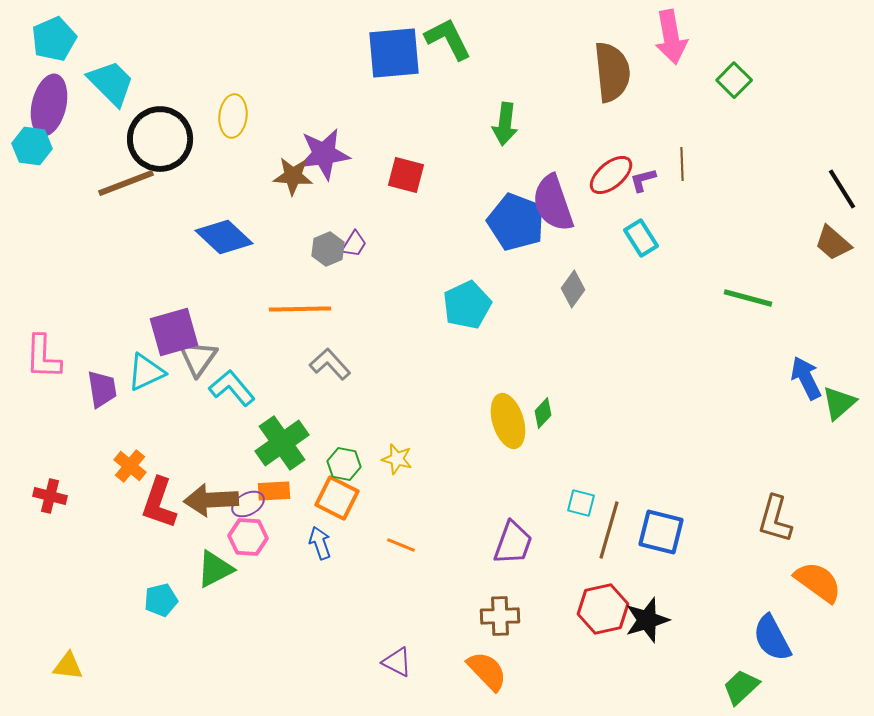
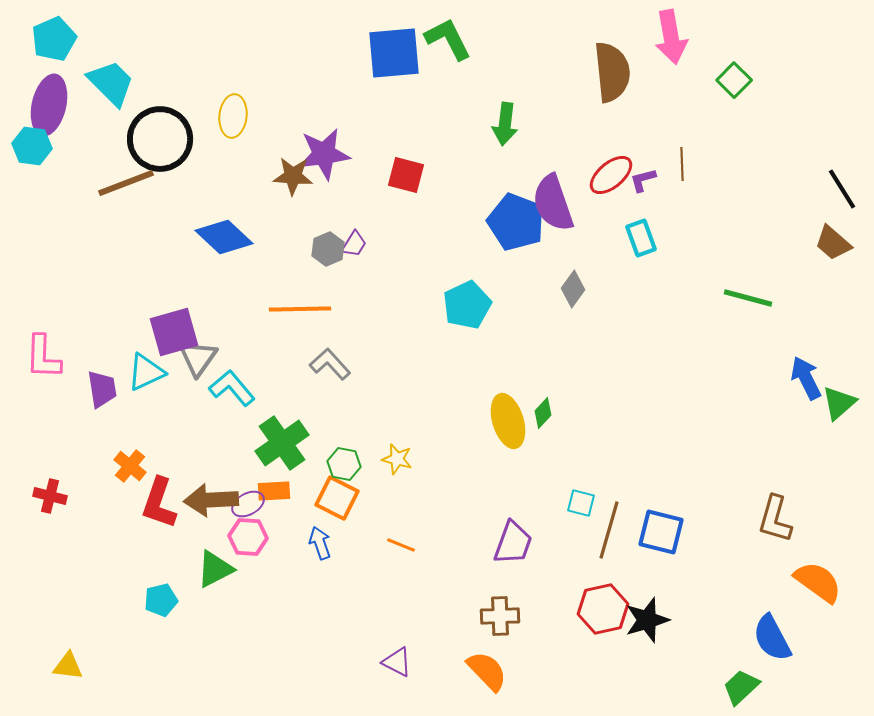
cyan rectangle at (641, 238): rotated 12 degrees clockwise
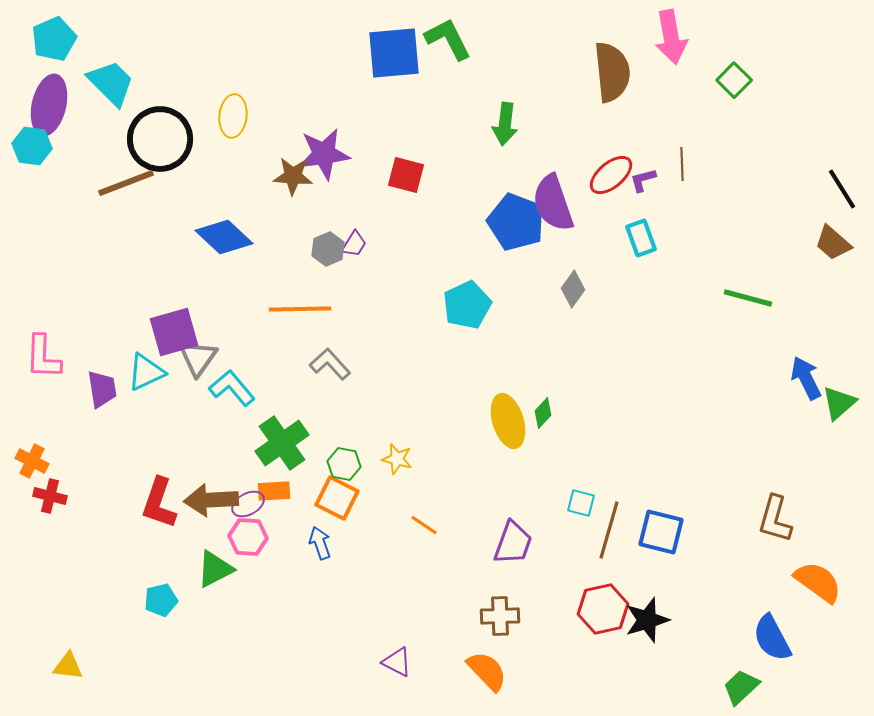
orange cross at (130, 466): moved 98 px left, 5 px up; rotated 12 degrees counterclockwise
orange line at (401, 545): moved 23 px right, 20 px up; rotated 12 degrees clockwise
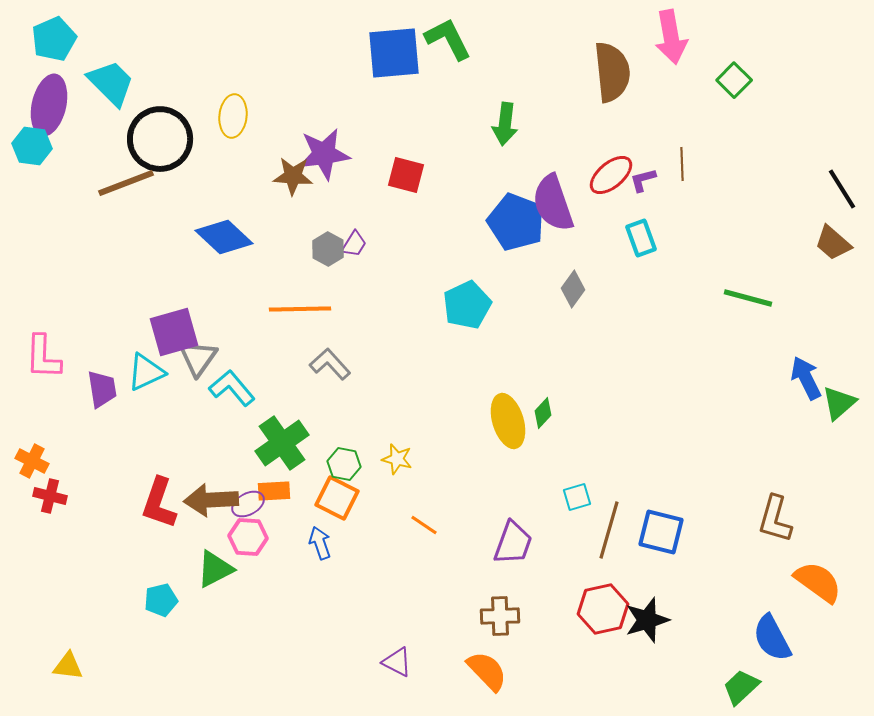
gray hexagon at (328, 249): rotated 8 degrees counterclockwise
cyan square at (581, 503): moved 4 px left, 6 px up; rotated 32 degrees counterclockwise
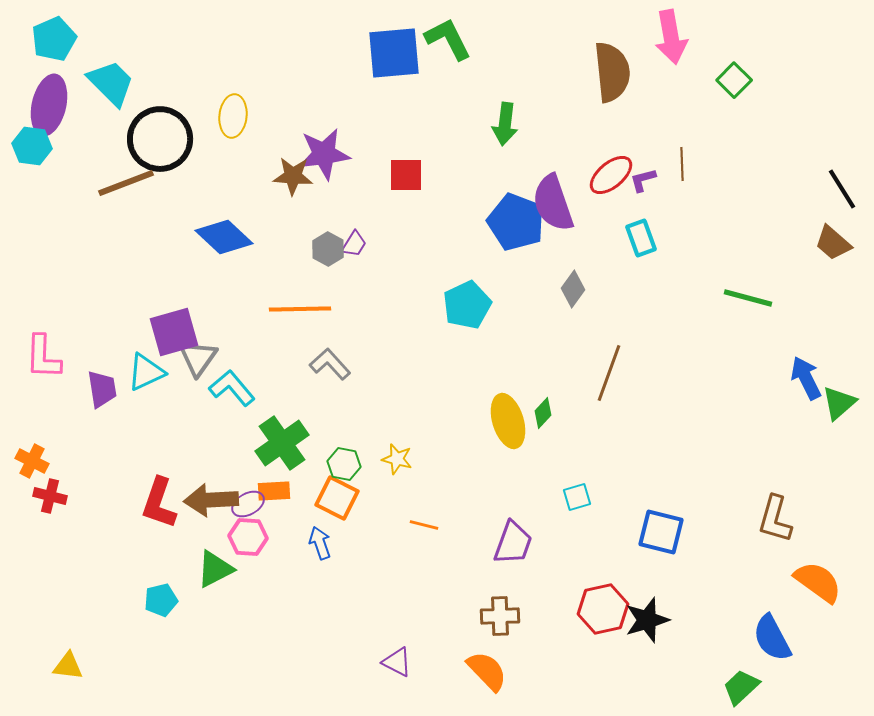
red square at (406, 175): rotated 15 degrees counterclockwise
orange line at (424, 525): rotated 20 degrees counterclockwise
brown line at (609, 530): moved 157 px up; rotated 4 degrees clockwise
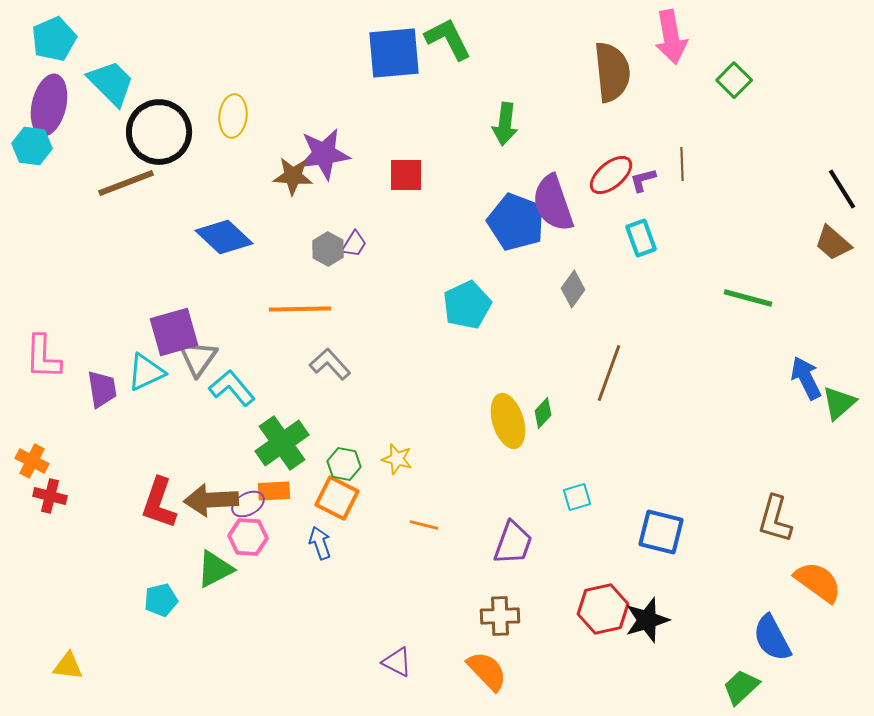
black circle at (160, 139): moved 1 px left, 7 px up
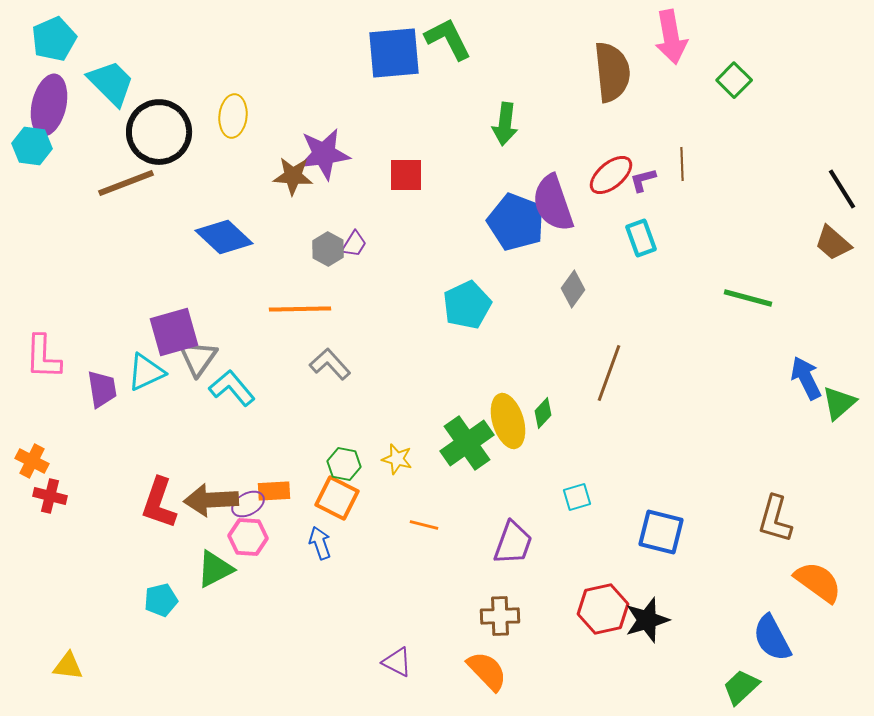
green cross at (282, 443): moved 185 px right
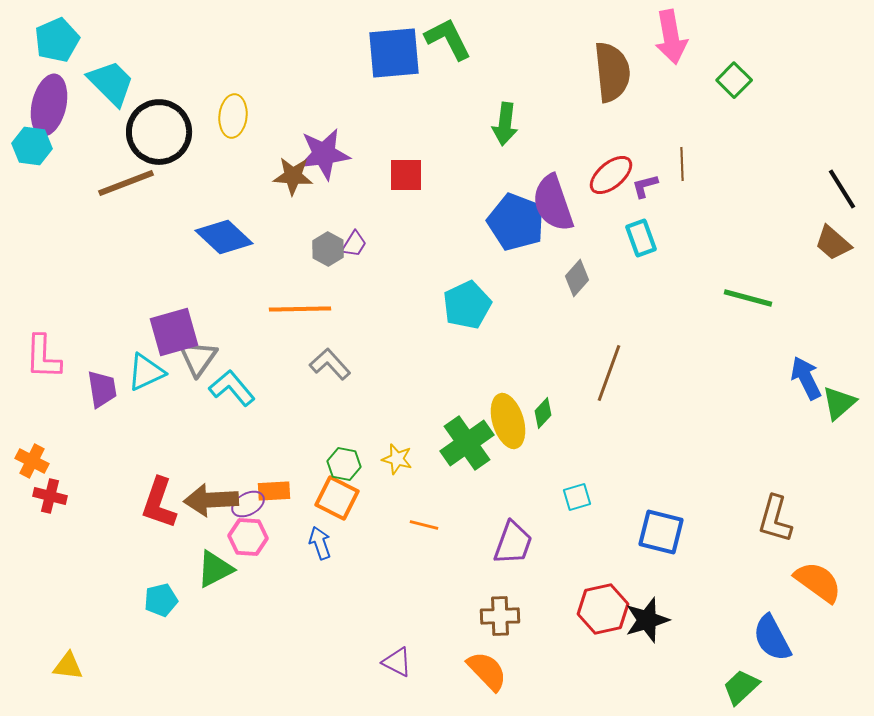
cyan pentagon at (54, 39): moved 3 px right, 1 px down
purple L-shape at (643, 180): moved 2 px right, 6 px down
gray diamond at (573, 289): moved 4 px right, 11 px up; rotated 6 degrees clockwise
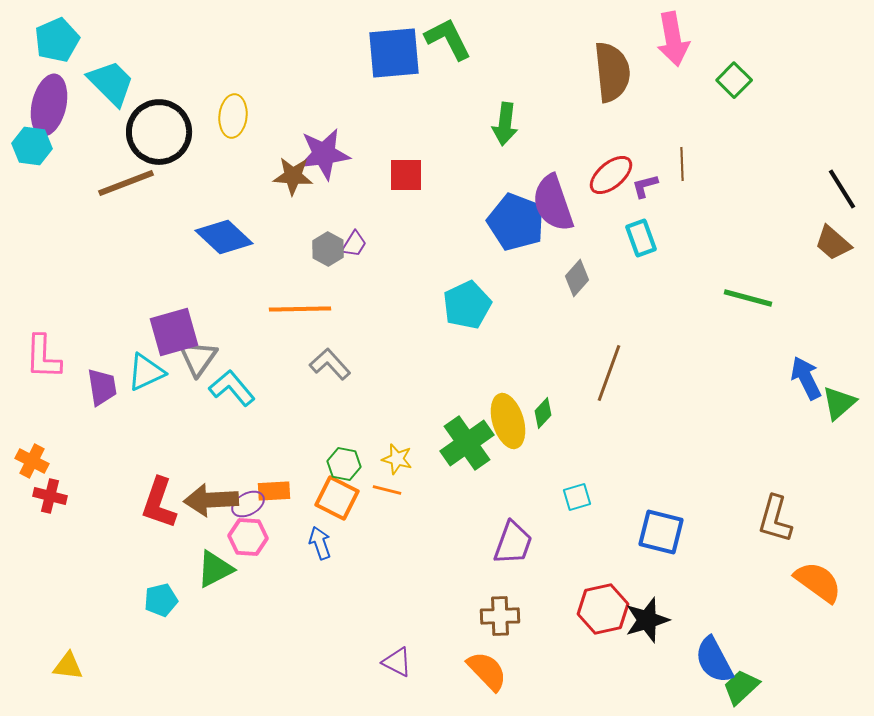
pink arrow at (671, 37): moved 2 px right, 2 px down
purple trapezoid at (102, 389): moved 2 px up
orange line at (424, 525): moved 37 px left, 35 px up
blue semicircle at (772, 638): moved 58 px left, 22 px down
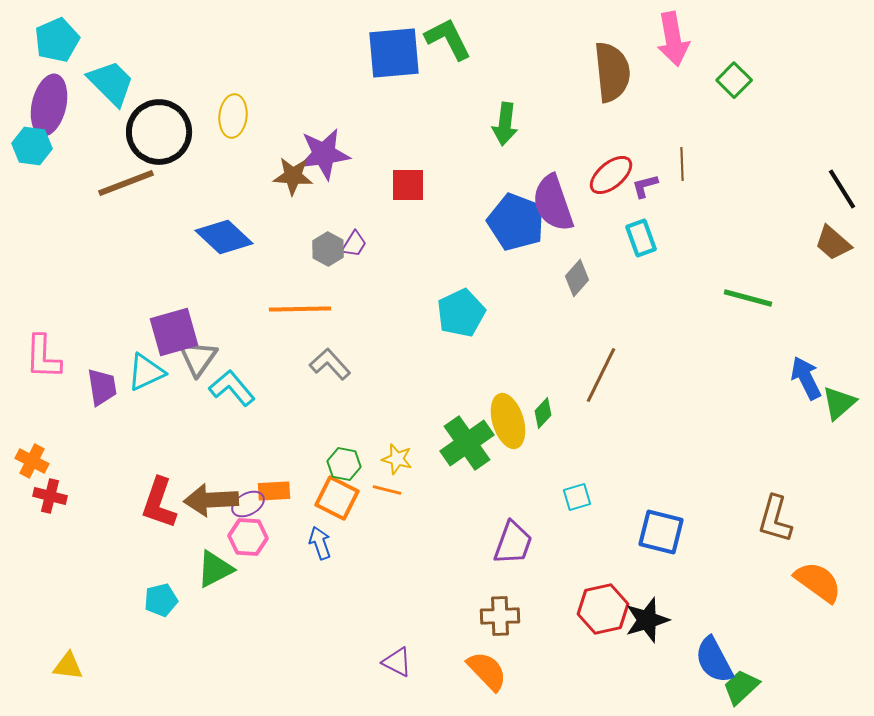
red square at (406, 175): moved 2 px right, 10 px down
cyan pentagon at (467, 305): moved 6 px left, 8 px down
brown line at (609, 373): moved 8 px left, 2 px down; rotated 6 degrees clockwise
